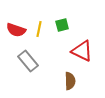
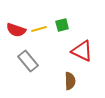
yellow line: rotated 63 degrees clockwise
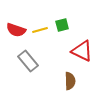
yellow line: moved 1 px right, 1 px down
